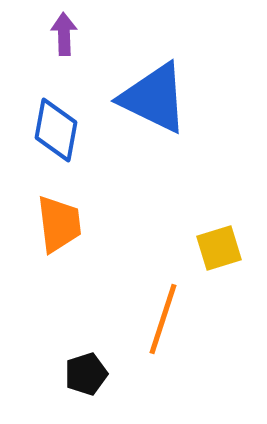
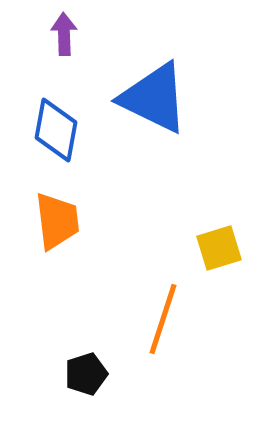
orange trapezoid: moved 2 px left, 3 px up
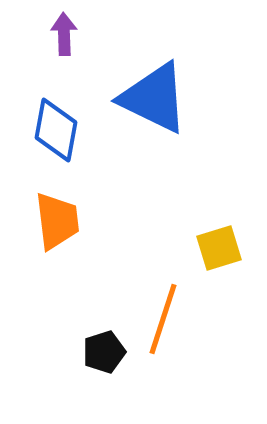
black pentagon: moved 18 px right, 22 px up
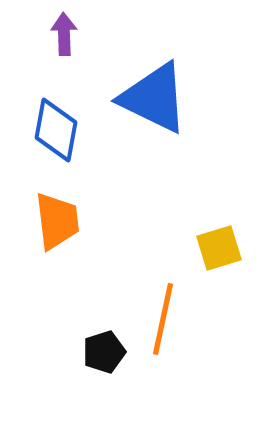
orange line: rotated 6 degrees counterclockwise
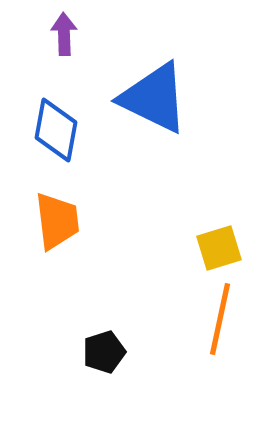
orange line: moved 57 px right
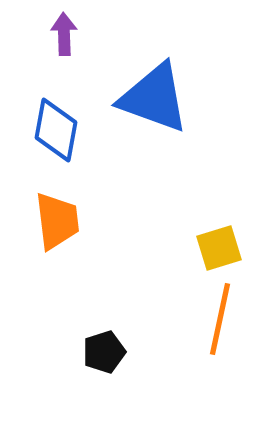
blue triangle: rotated 6 degrees counterclockwise
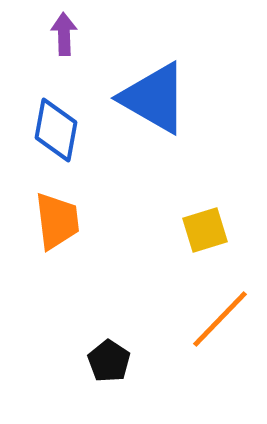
blue triangle: rotated 10 degrees clockwise
yellow square: moved 14 px left, 18 px up
orange line: rotated 32 degrees clockwise
black pentagon: moved 5 px right, 9 px down; rotated 21 degrees counterclockwise
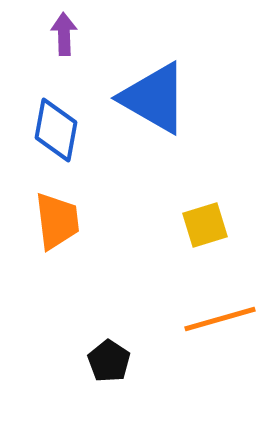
yellow square: moved 5 px up
orange line: rotated 30 degrees clockwise
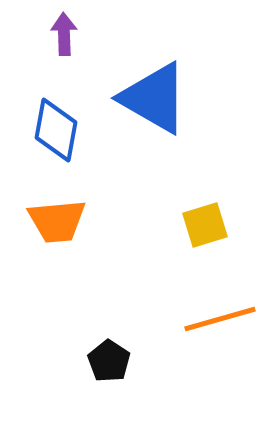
orange trapezoid: rotated 92 degrees clockwise
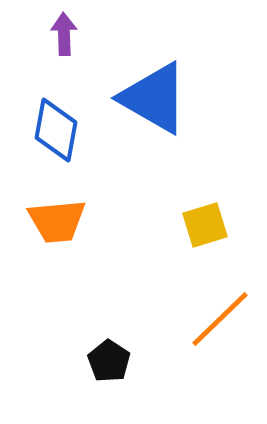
orange line: rotated 28 degrees counterclockwise
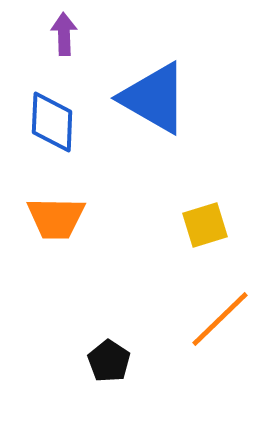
blue diamond: moved 4 px left, 8 px up; rotated 8 degrees counterclockwise
orange trapezoid: moved 1 px left, 3 px up; rotated 6 degrees clockwise
